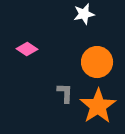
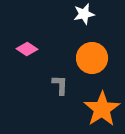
orange circle: moved 5 px left, 4 px up
gray L-shape: moved 5 px left, 8 px up
orange star: moved 4 px right, 3 px down
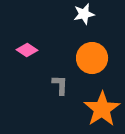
pink diamond: moved 1 px down
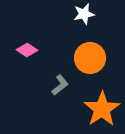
orange circle: moved 2 px left
gray L-shape: rotated 50 degrees clockwise
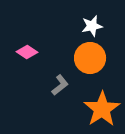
white star: moved 8 px right, 12 px down
pink diamond: moved 2 px down
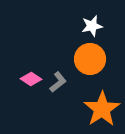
pink diamond: moved 4 px right, 27 px down
orange circle: moved 1 px down
gray L-shape: moved 2 px left, 3 px up
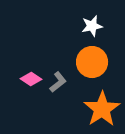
orange circle: moved 2 px right, 3 px down
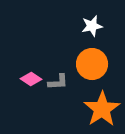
orange circle: moved 2 px down
gray L-shape: rotated 35 degrees clockwise
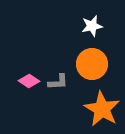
pink diamond: moved 2 px left, 2 px down
orange star: rotated 9 degrees counterclockwise
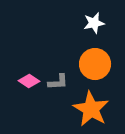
white star: moved 2 px right, 3 px up
orange circle: moved 3 px right
orange star: moved 11 px left
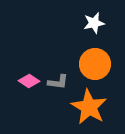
gray L-shape: rotated 10 degrees clockwise
orange star: moved 2 px left, 2 px up
